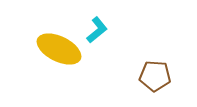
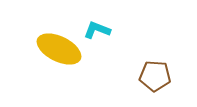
cyan L-shape: rotated 120 degrees counterclockwise
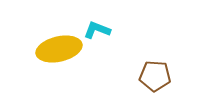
yellow ellipse: rotated 39 degrees counterclockwise
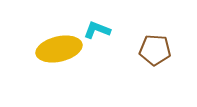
brown pentagon: moved 26 px up
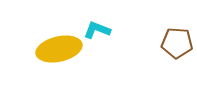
brown pentagon: moved 22 px right, 7 px up
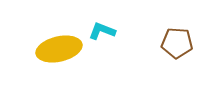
cyan L-shape: moved 5 px right, 1 px down
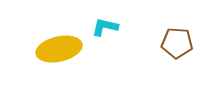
cyan L-shape: moved 3 px right, 4 px up; rotated 8 degrees counterclockwise
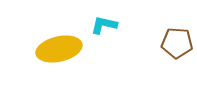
cyan L-shape: moved 1 px left, 2 px up
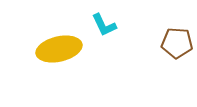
cyan L-shape: rotated 128 degrees counterclockwise
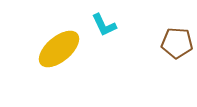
yellow ellipse: rotated 27 degrees counterclockwise
